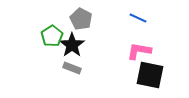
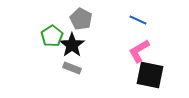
blue line: moved 2 px down
pink L-shape: rotated 40 degrees counterclockwise
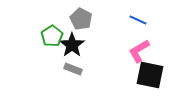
gray rectangle: moved 1 px right, 1 px down
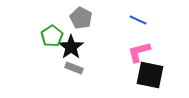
gray pentagon: moved 1 px up
black star: moved 1 px left, 2 px down
pink L-shape: moved 1 px down; rotated 15 degrees clockwise
gray rectangle: moved 1 px right, 1 px up
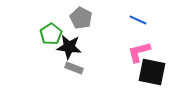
green pentagon: moved 1 px left, 2 px up
black star: moved 2 px left; rotated 30 degrees counterclockwise
black square: moved 2 px right, 3 px up
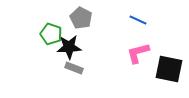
green pentagon: rotated 20 degrees counterclockwise
black star: rotated 10 degrees counterclockwise
pink L-shape: moved 1 px left, 1 px down
black square: moved 17 px right, 3 px up
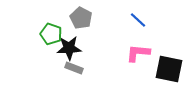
blue line: rotated 18 degrees clockwise
black star: moved 1 px down
pink L-shape: rotated 20 degrees clockwise
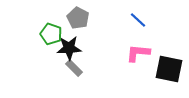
gray pentagon: moved 3 px left
gray rectangle: rotated 24 degrees clockwise
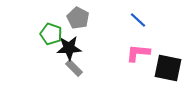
black square: moved 1 px left, 1 px up
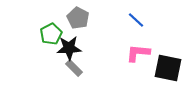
blue line: moved 2 px left
green pentagon: rotated 25 degrees clockwise
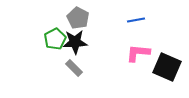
blue line: rotated 54 degrees counterclockwise
green pentagon: moved 4 px right, 5 px down
black star: moved 6 px right, 6 px up
black square: moved 1 px left, 1 px up; rotated 12 degrees clockwise
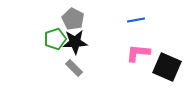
gray pentagon: moved 5 px left, 1 px down
green pentagon: rotated 10 degrees clockwise
